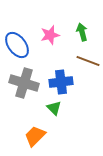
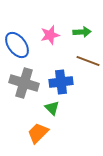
green arrow: rotated 102 degrees clockwise
green triangle: moved 2 px left
orange trapezoid: moved 3 px right, 3 px up
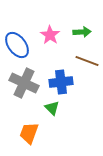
pink star: rotated 24 degrees counterclockwise
brown line: moved 1 px left
gray cross: rotated 8 degrees clockwise
orange trapezoid: moved 9 px left; rotated 25 degrees counterclockwise
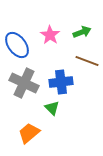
green arrow: rotated 18 degrees counterclockwise
orange trapezoid: rotated 30 degrees clockwise
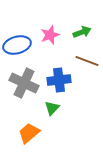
pink star: rotated 18 degrees clockwise
blue ellipse: rotated 68 degrees counterclockwise
blue cross: moved 2 px left, 2 px up
green triangle: rotated 28 degrees clockwise
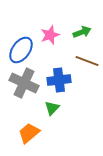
blue ellipse: moved 4 px right, 5 px down; rotated 40 degrees counterclockwise
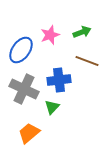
gray cross: moved 6 px down
green triangle: moved 1 px up
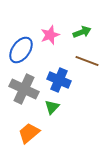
blue cross: rotated 30 degrees clockwise
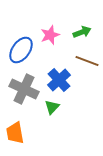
blue cross: rotated 25 degrees clockwise
orange trapezoid: moved 14 px left; rotated 60 degrees counterclockwise
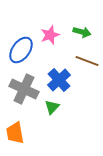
green arrow: rotated 36 degrees clockwise
